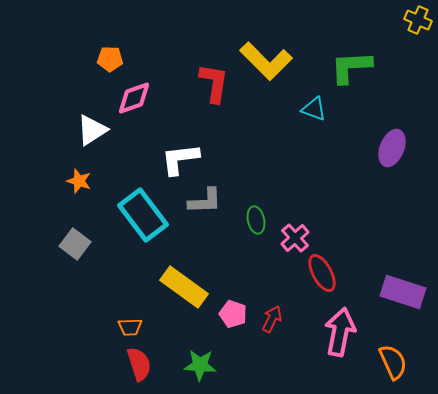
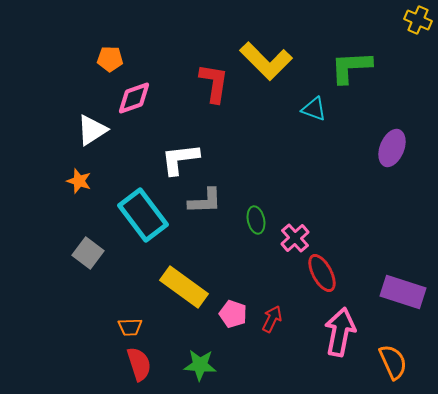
gray square: moved 13 px right, 9 px down
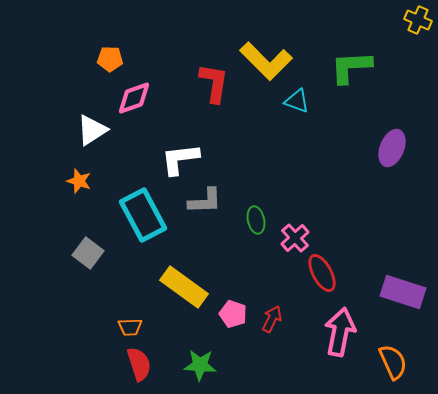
cyan triangle: moved 17 px left, 8 px up
cyan rectangle: rotated 9 degrees clockwise
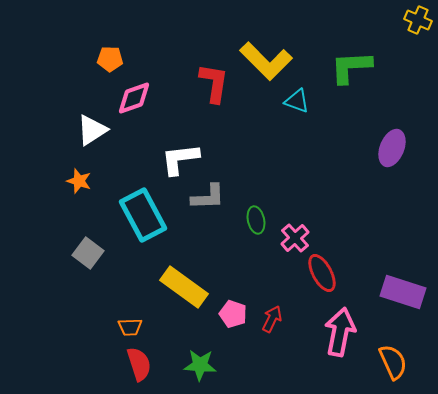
gray L-shape: moved 3 px right, 4 px up
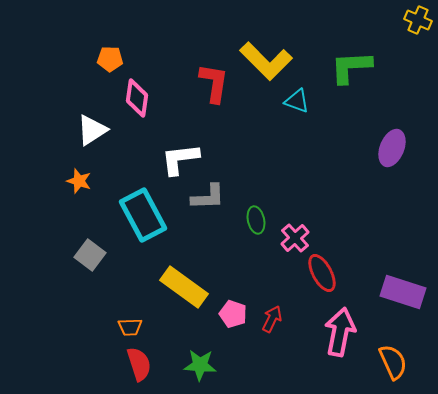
pink diamond: moved 3 px right; rotated 63 degrees counterclockwise
gray square: moved 2 px right, 2 px down
